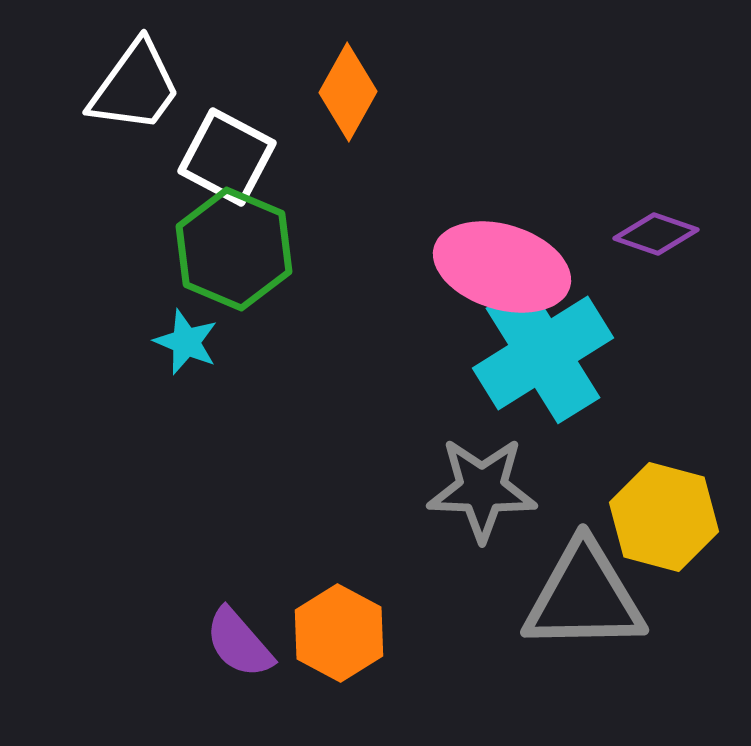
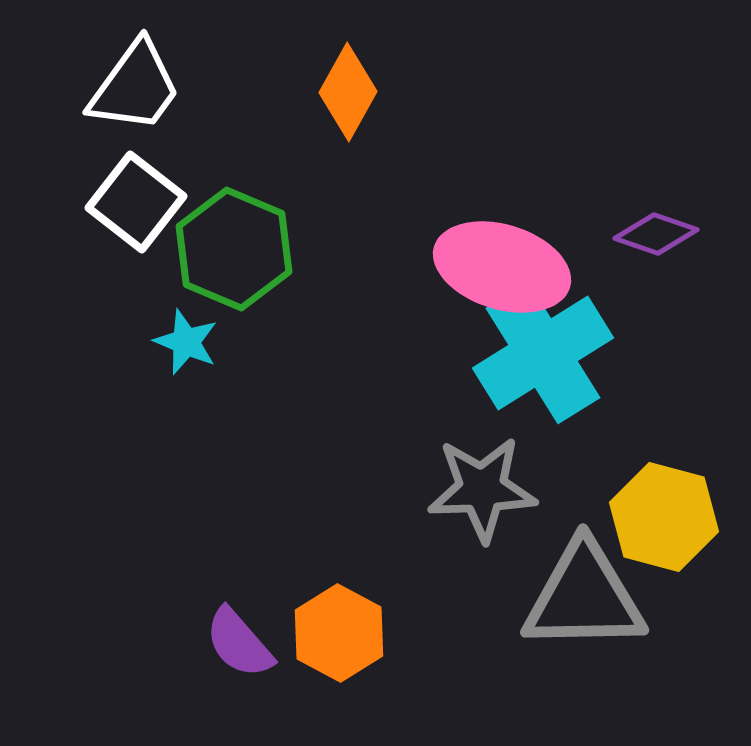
white square: moved 91 px left, 45 px down; rotated 10 degrees clockwise
gray star: rotated 4 degrees counterclockwise
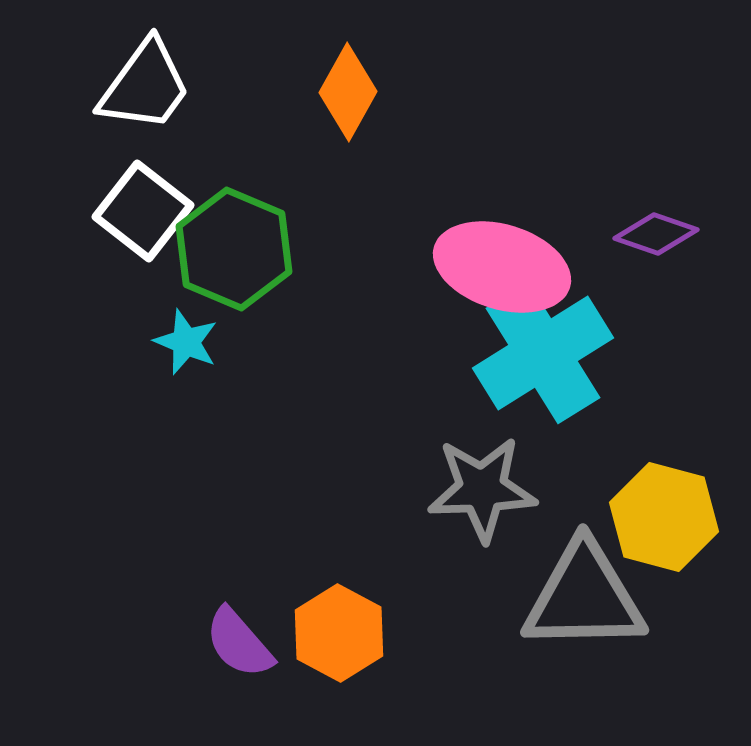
white trapezoid: moved 10 px right, 1 px up
white square: moved 7 px right, 9 px down
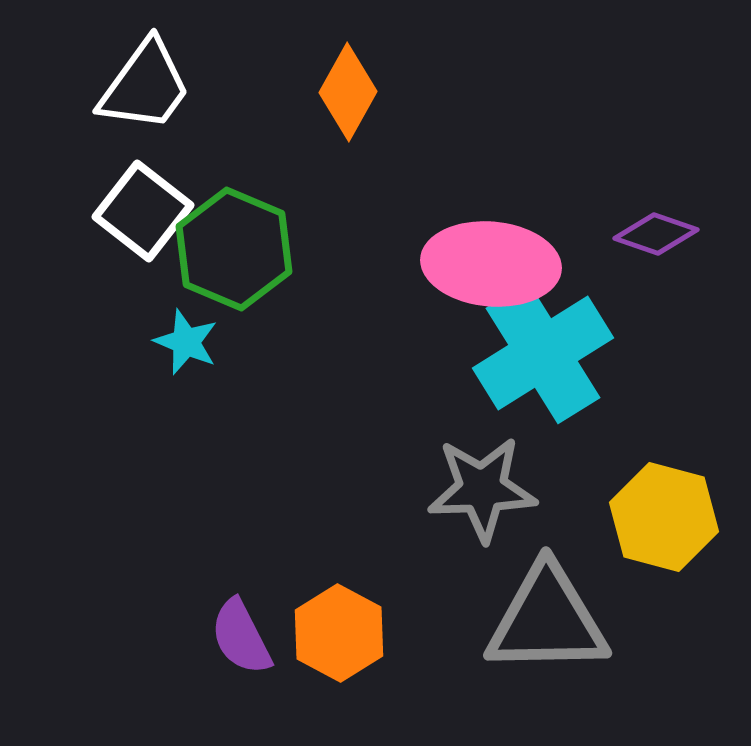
pink ellipse: moved 11 px left, 3 px up; rotated 12 degrees counterclockwise
gray triangle: moved 37 px left, 23 px down
purple semicircle: moved 2 px right, 6 px up; rotated 14 degrees clockwise
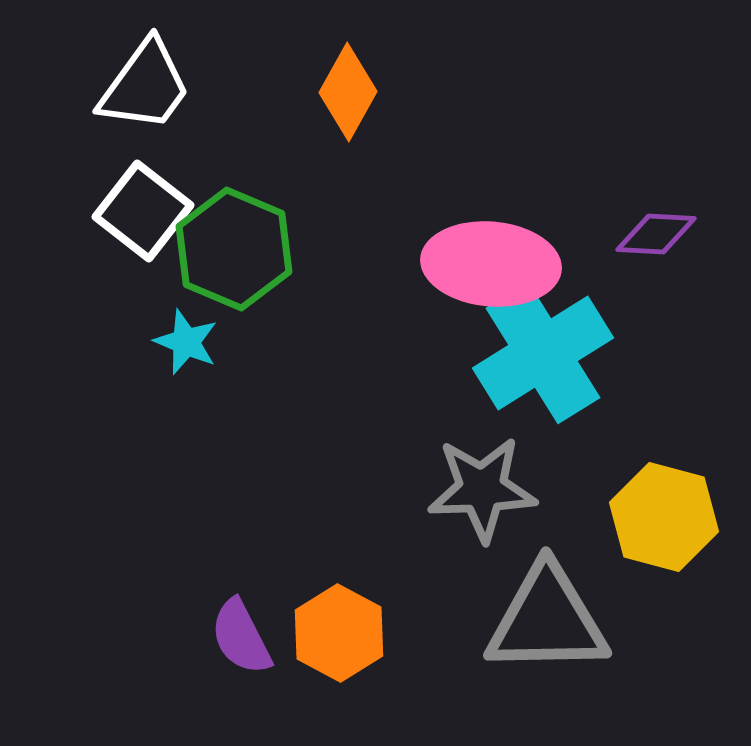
purple diamond: rotated 16 degrees counterclockwise
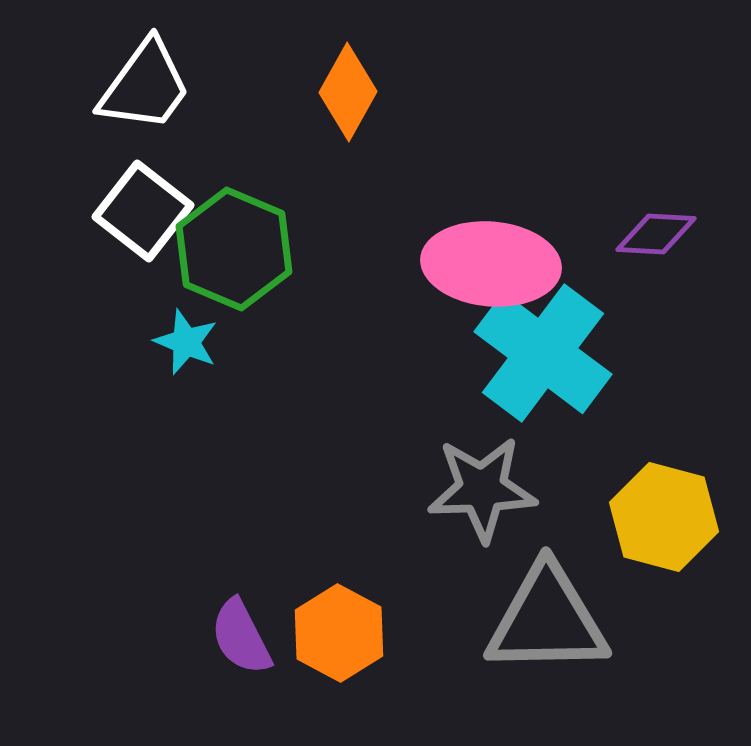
cyan cross: rotated 21 degrees counterclockwise
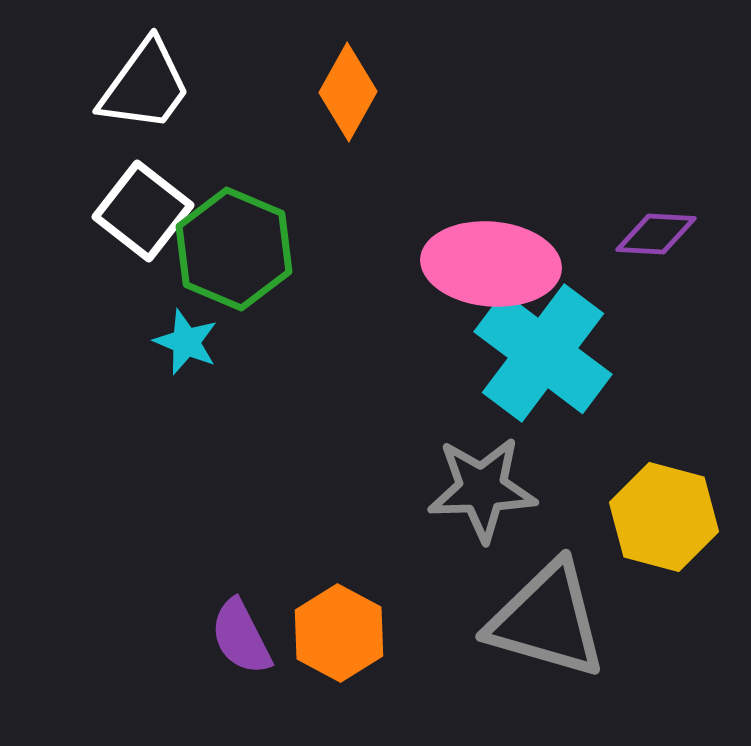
gray triangle: rotated 17 degrees clockwise
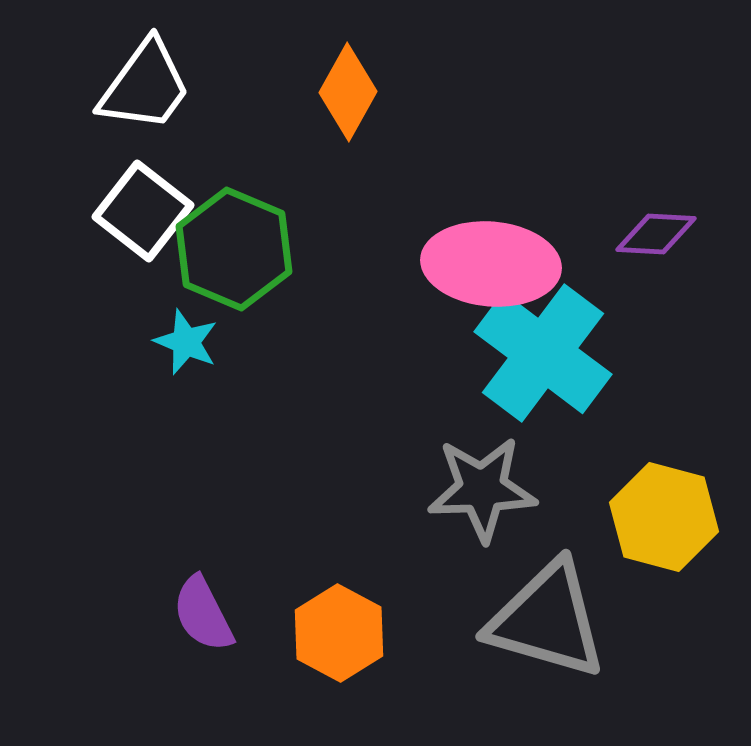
purple semicircle: moved 38 px left, 23 px up
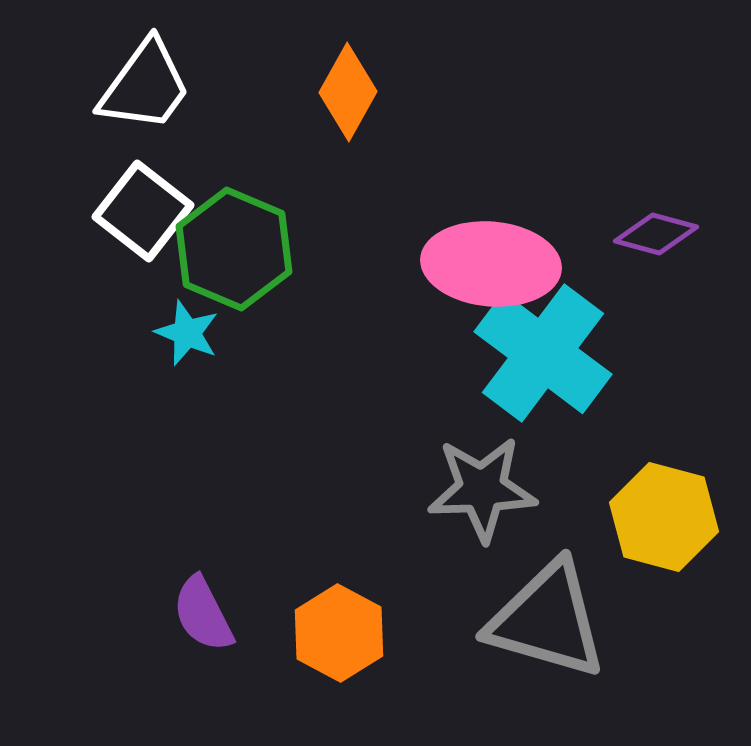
purple diamond: rotated 12 degrees clockwise
cyan star: moved 1 px right, 9 px up
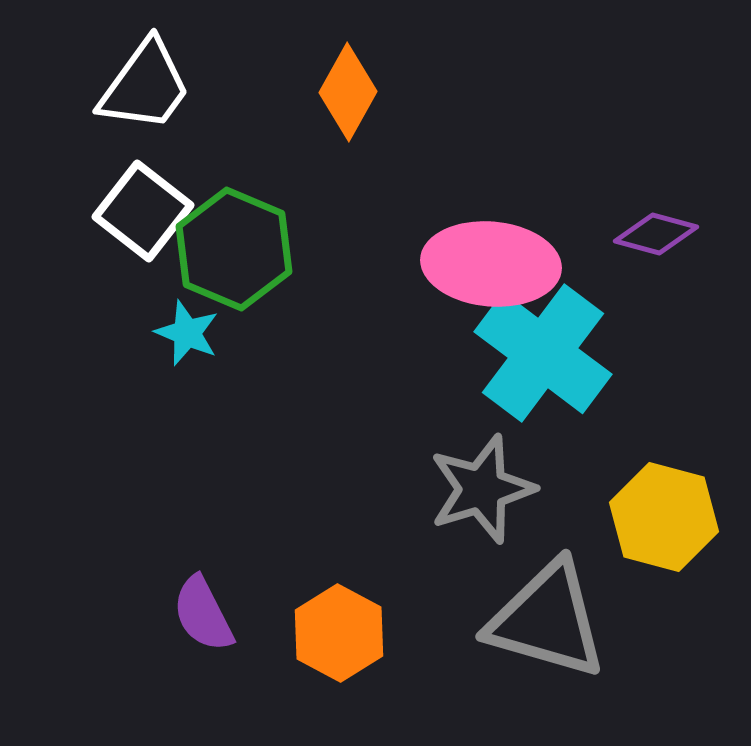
gray star: rotated 15 degrees counterclockwise
